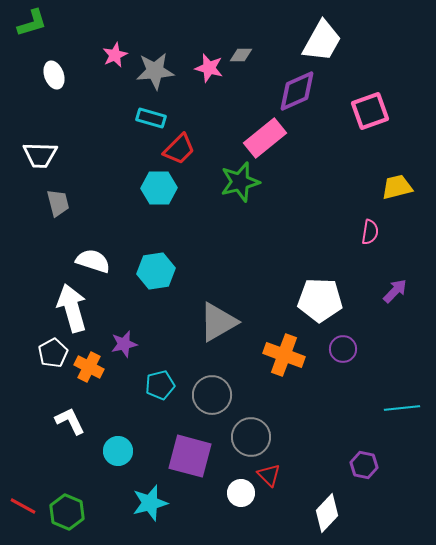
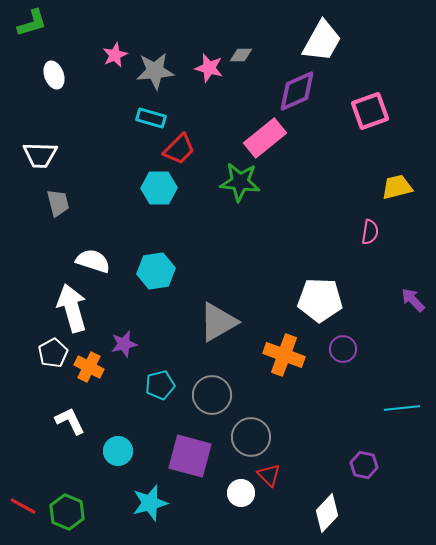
green star at (240, 182): rotated 21 degrees clockwise
purple arrow at (395, 291): moved 18 px right, 9 px down; rotated 88 degrees counterclockwise
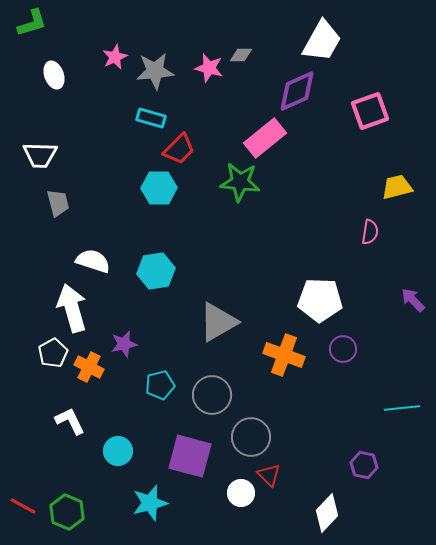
pink star at (115, 55): moved 2 px down
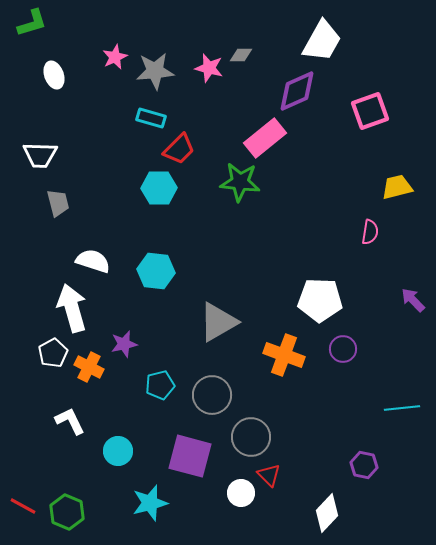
cyan hexagon at (156, 271): rotated 15 degrees clockwise
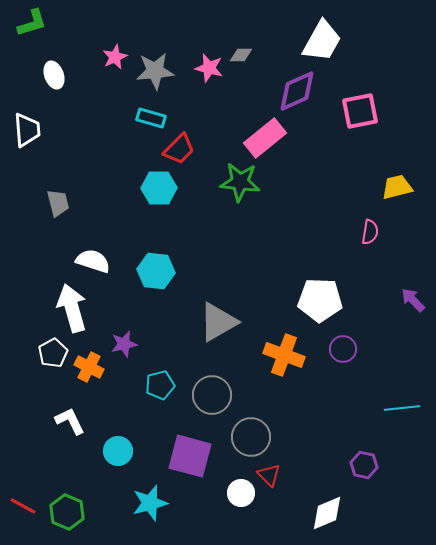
pink square at (370, 111): moved 10 px left; rotated 9 degrees clockwise
white trapezoid at (40, 155): moved 13 px left, 25 px up; rotated 96 degrees counterclockwise
white diamond at (327, 513): rotated 24 degrees clockwise
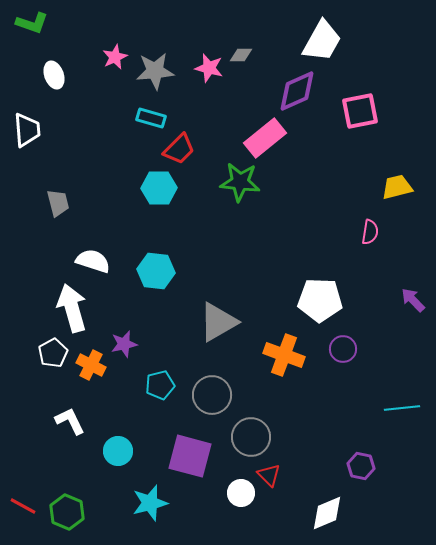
green L-shape at (32, 23): rotated 36 degrees clockwise
orange cross at (89, 367): moved 2 px right, 2 px up
purple hexagon at (364, 465): moved 3 px left, 1 px down
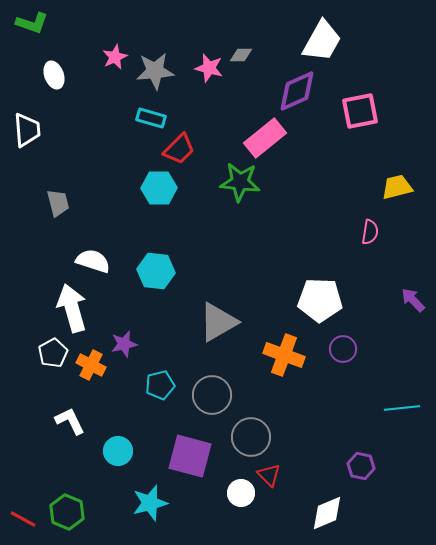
red line at (23, 506): moved 13 px down
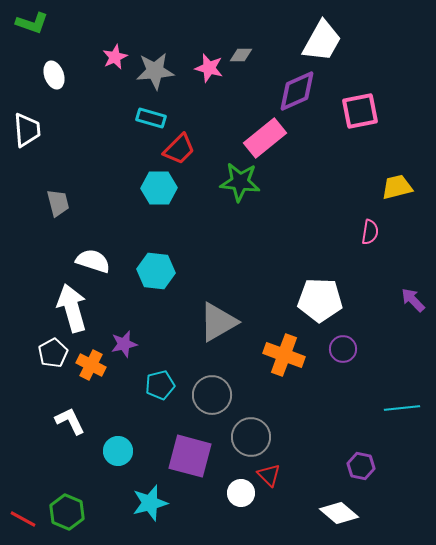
white diamond at (327, 513): moved 12 px right; rotated 63 degrees clockwise
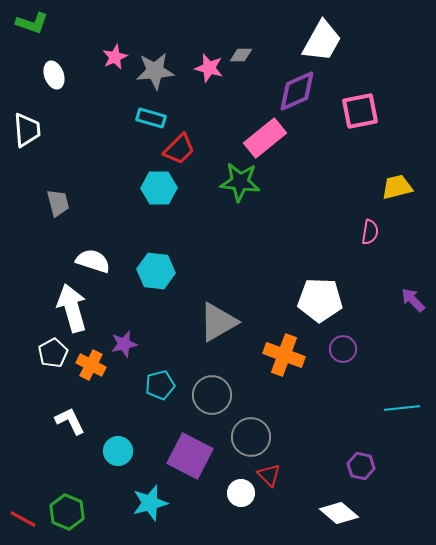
purple square at (190, 456): rotated 12 degrees clockwise
